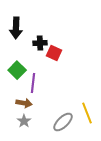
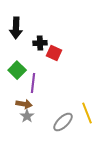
brown arrow: moved 1 px down
gray star: moved 3 px right, 5 px up
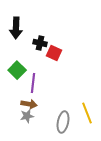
black cross: rotated 16 degrees clockwise
brown arrow: moved 5 px right
gray star: rotated 24 degrees clockwise
gray ellipse: rotated 35 degrees counterclockwise
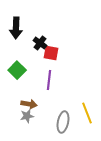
black cross: rotated 24 degrees clockwise
red square: moved 3 px left; rotated 14 degrees counterclockwise
purple line: moved 16 px right, 3 px up
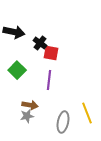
black arrow: moved 2 px left, 4 px down; rotated 80 degrees counterclockwise
brown arrow: moved 1 px right, 1 px down
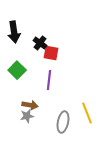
black arrow: rotated 70 degrees clockwise
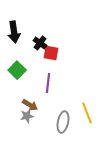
purple line: moved 1 px left, 3 px down
brown arrow: rotated 21 degrees clockwise
